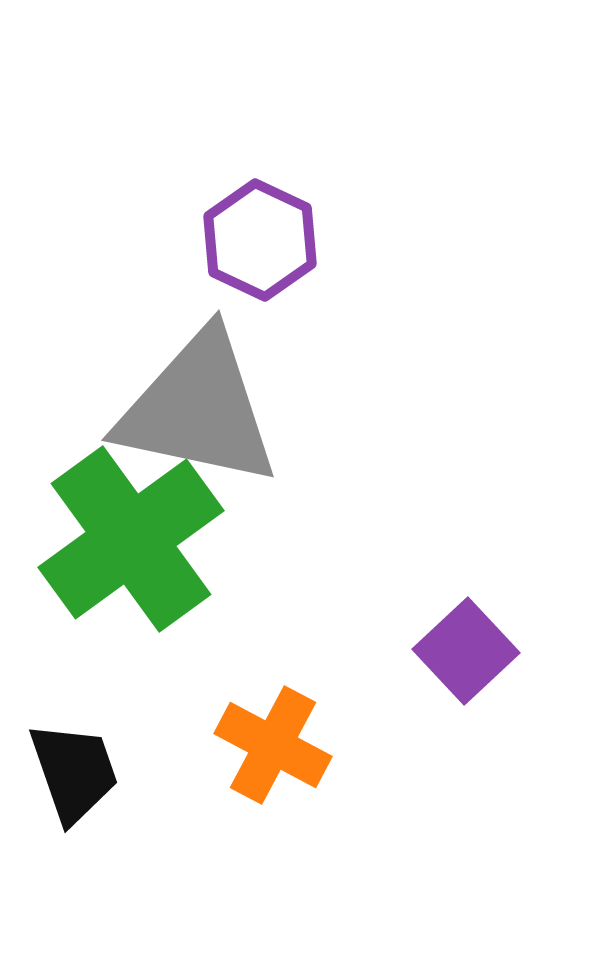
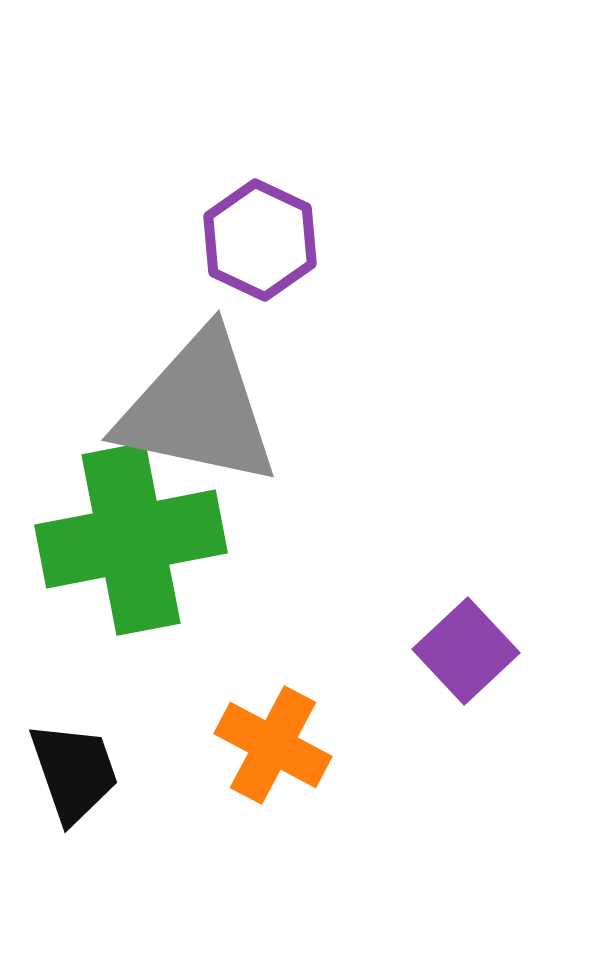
green cross: rotated 25 degrees clockwise
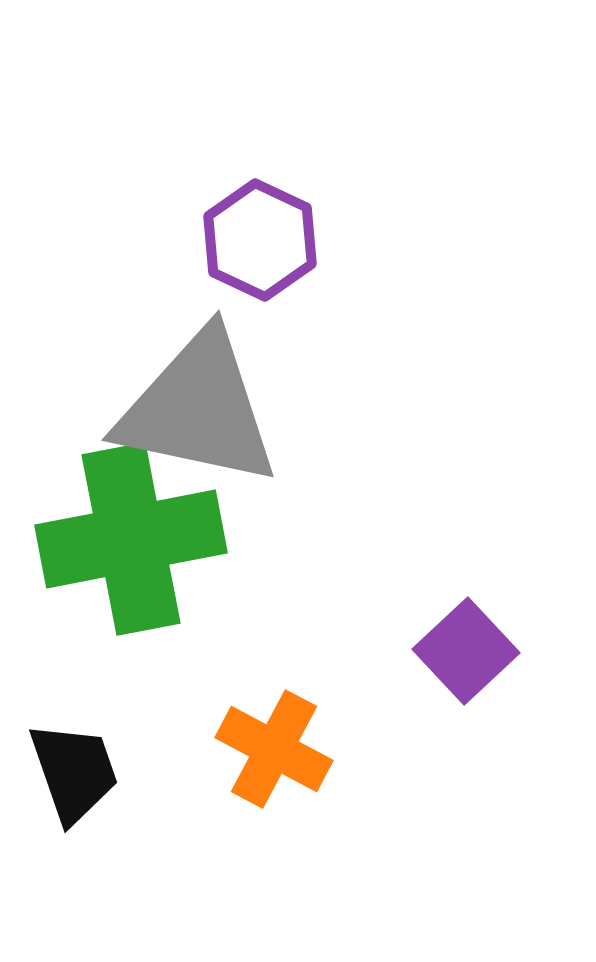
orange cross: moved 1 px right, 4 px down
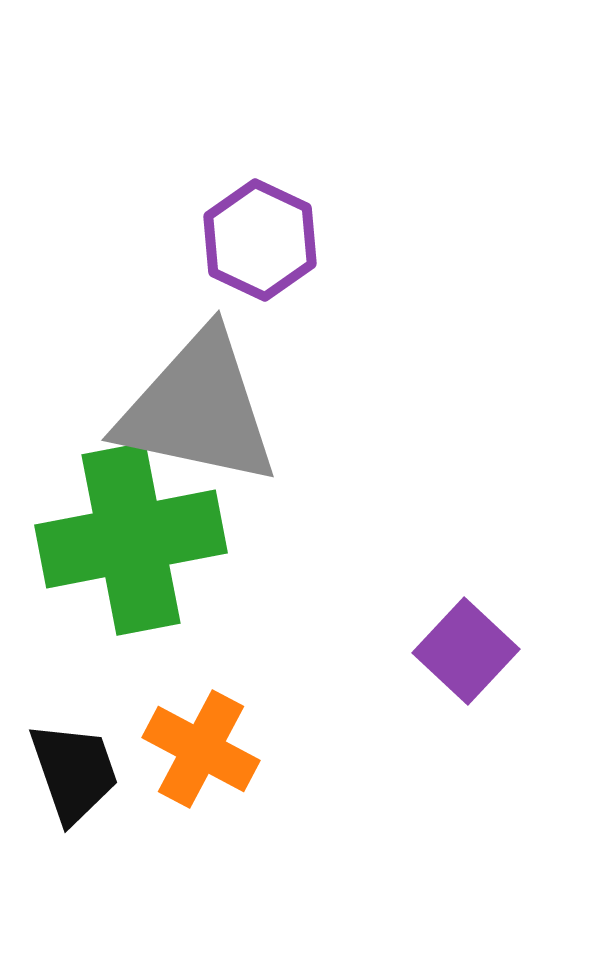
purple square: rotated 4 degrees counterclockwise
orange cross: moved 73 px left
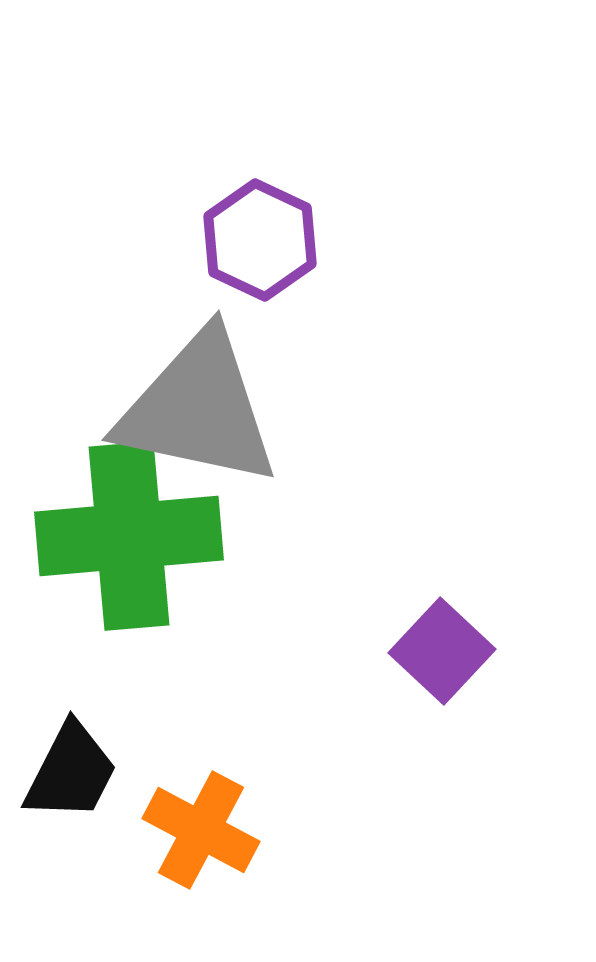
green cross: moved 2 px left, 3 px up; rotated 6 degrees clockwise
purple square: moved 24 px left
orange cross: moved 81 px down
black trapezoid: moved 3 px left; rotated 46 degrees clockwise
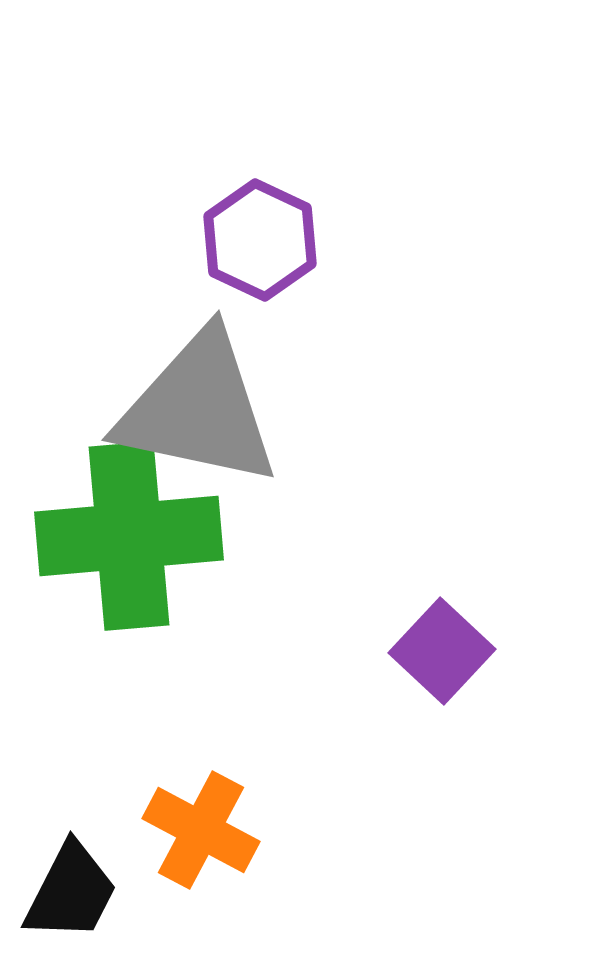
black trapezoid: moved 120 px down
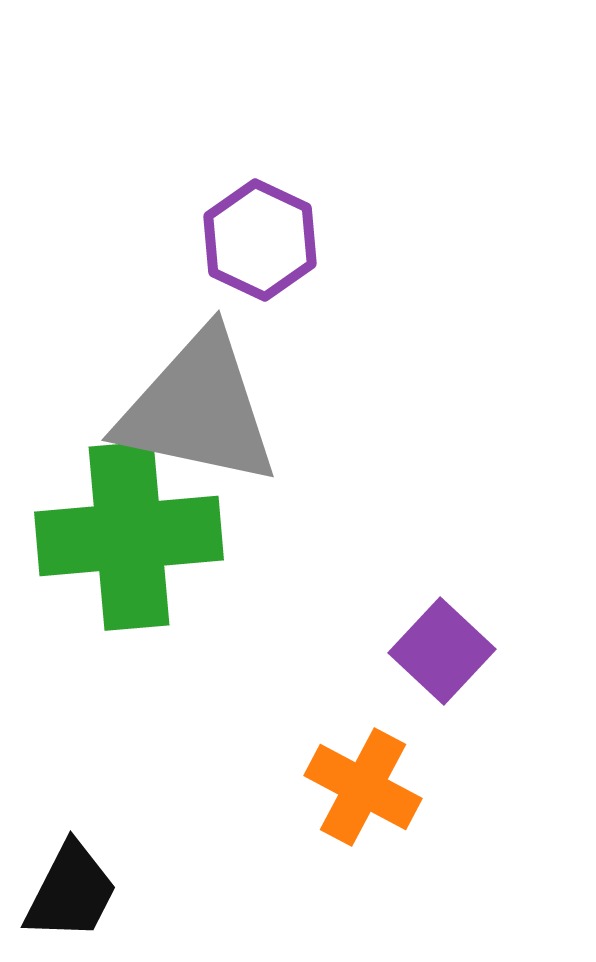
orange cross: moved 162 px right, 43 px up
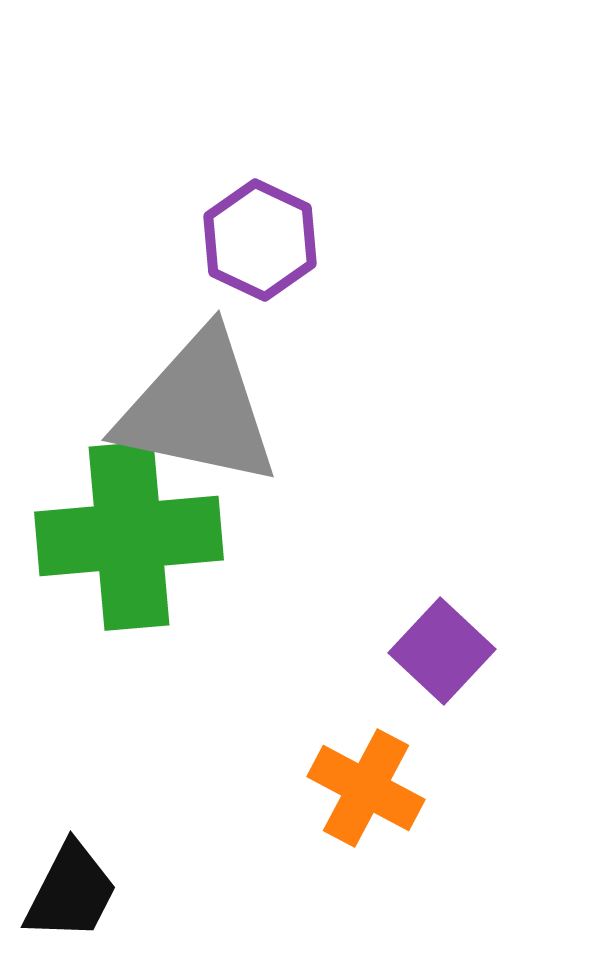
orange cross: moved 3 px right, 1 px down
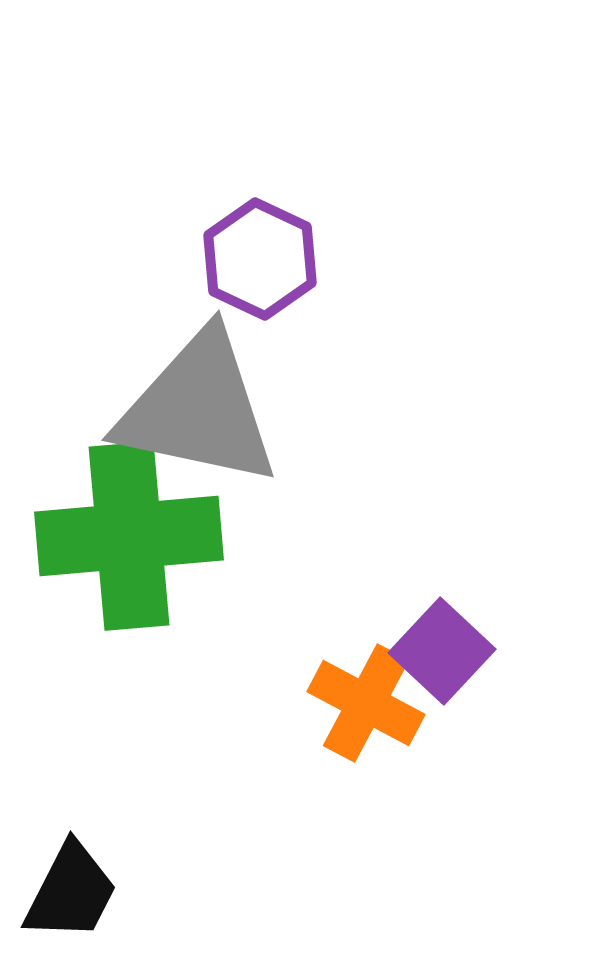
purple hexagon: moved 19 px down
orange cross: moved 85 px up
